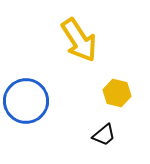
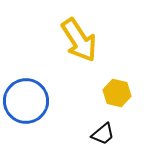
black trapezoid: moved 1 px left, 1 px up
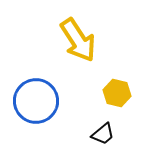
yellow arrow: moved 1 px left
blue circle: moved 10 px right
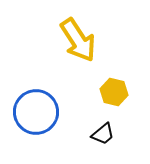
yellow hexagon: moved 3 px left, 1 px up
blue circle: moved 11 px down
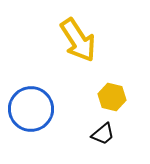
yellow hexagon: moved 2 px left, 5 px down
blue circle: moved 5 px left, 3 px up
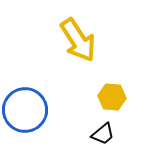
yellow hexagon: rotated 8 degrees counterclockwise
blue circle: moved 6 px left, 1 px down
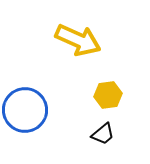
yellow arrow: rotated 33 degrees counterclockwise
yellow hexagon: moved 4 px left, 2 px up; rotated 12 degrees counterclockwise
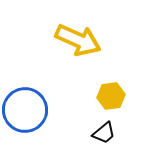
yellow hexagon: moved 3 px right, 1 px down
black trapezoid: moved 1 px right, 1 px up
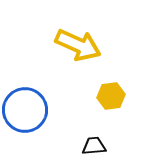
yellow arrow: moved 5 px down
black trapezoid: moved 10 px left, 13 px down; rotated 145 degrees counterclockwise
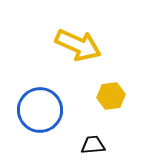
blue circle: moved 15 px right
black trapezoid: moved 1 px left, 1 px up
